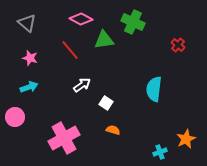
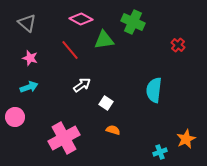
cyan semicircle: moved 1 px down
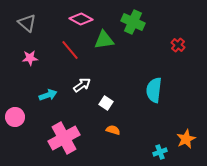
pink star: rotated 21 degrees counterclockwise
cyan arrow: moved 19 px right, 8 px down
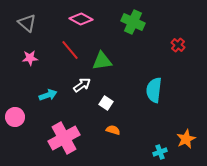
green triangle: moved 2 px left, 21 px down
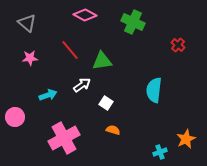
pink diamond: moved 4 px right, 4 px up
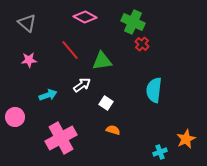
pink diamond: moved 2 px down
red cross: moved 36 px left, 1 px up
pink star: moved 1 px left, 2 px down
pink cross: moved 3 px left
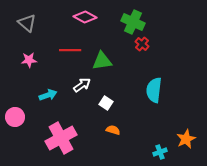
red line: rotated 50 degrees counterclockwise
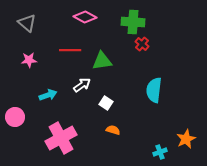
green cross: rotated 20 degrees counterclockwise
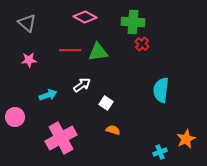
green triangle: moved 4 px left, 9 px up
cyan semicircle: moved 7 px right
